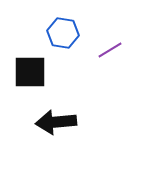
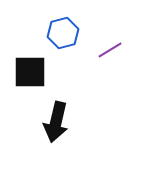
blue hexagon: rotated 24 degrees counterclockwise
black arrow: rotated 72 degrees counterclockwise
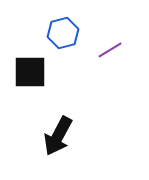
black arrow: moved 2 px right, 14 px down; rotated 15 degrees clockwise
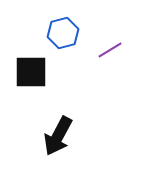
black square: moved 1 px right
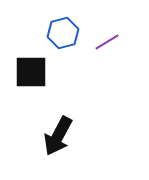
purple line: moved 3 px left, 8 px up
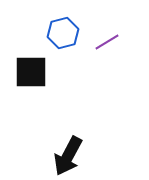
black arrow: moved 10 px right, 20 px down
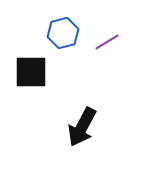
black arrow: moved 14 px right, 29 px up
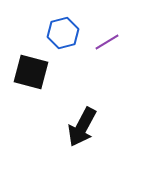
black square: rotated 15 degrees clockwise
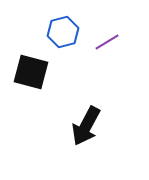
blue hexagon: moved 1 px up
black arrow: moved 4 px right, 1 px up
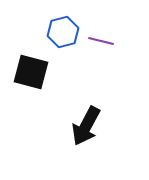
purple line: moved 6 px left, 1 px up; rotated 45 degrees clockwise
